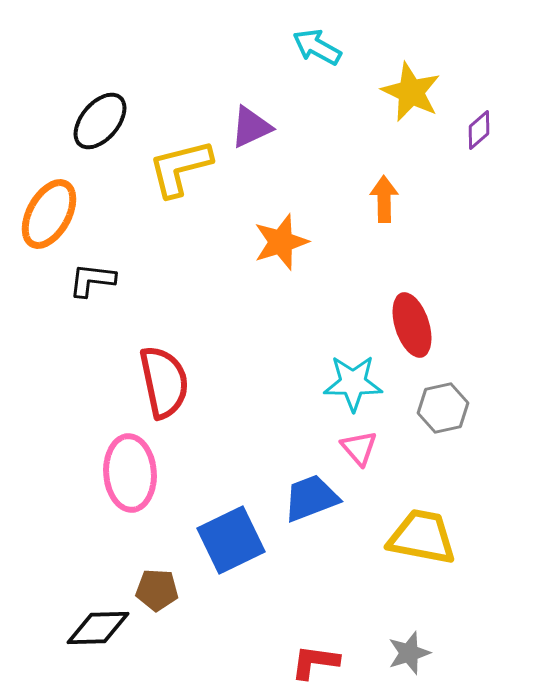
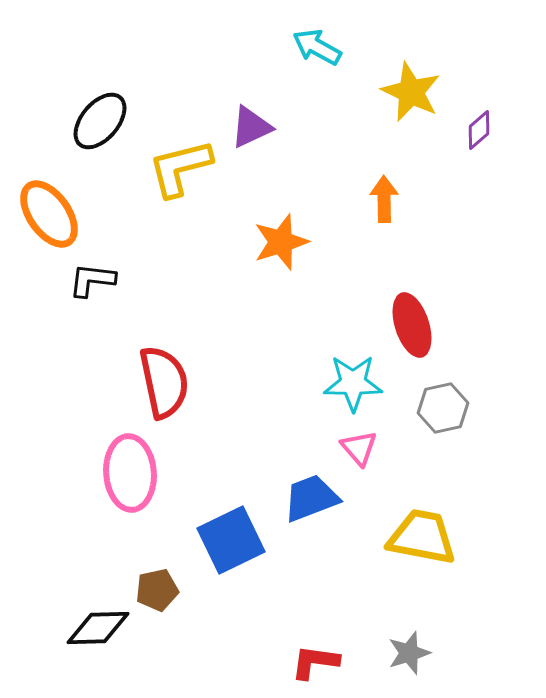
orange ellipse: rotated 64 degrees counterclockwise
brown pentagon: rotated 15 degrees counterclockwise
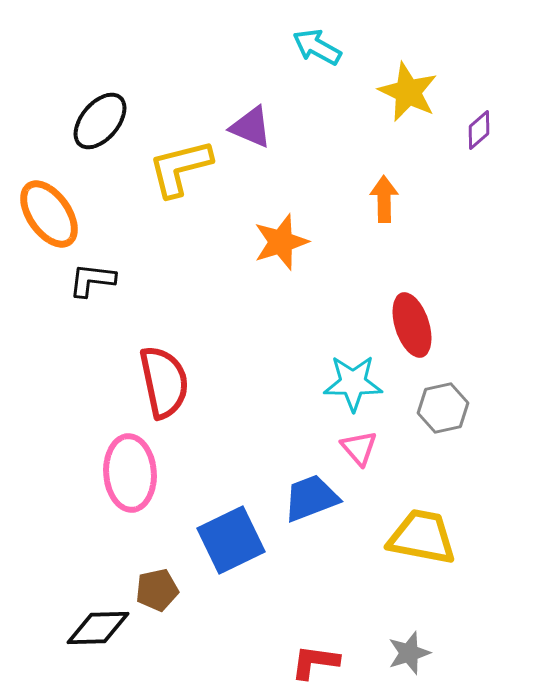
yellow star: moved 3 px left
purple triangle: rotated 48 degrees clockwise
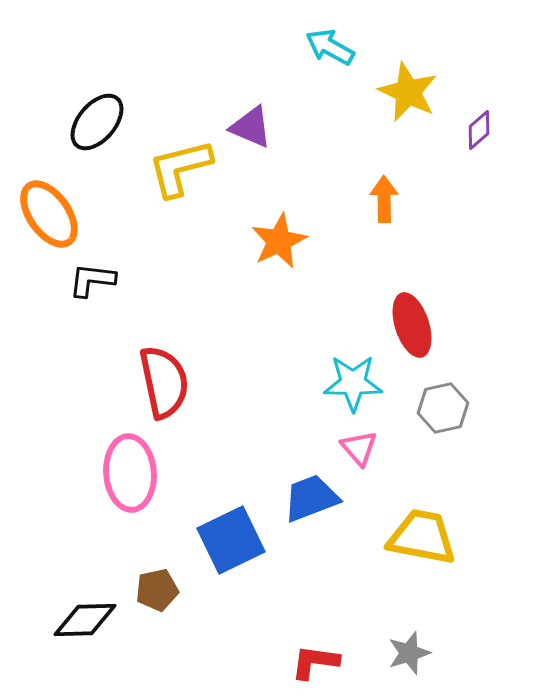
cyan arrow: moved 13 px right
black ellipse: moved 3 px left, 1 px down
orange star: moved 2 px left, 1 px up; rotated 8 degrees counterclockwise
black diamond: moved 13 px left, 8 px up
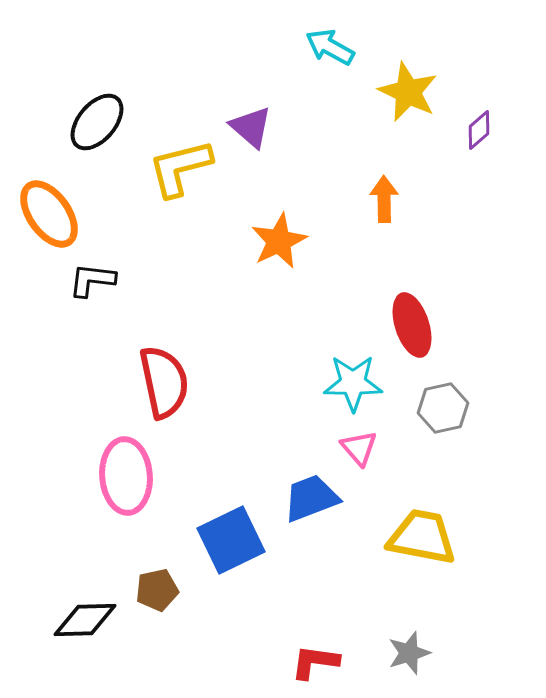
purple triangle: rotated 18 degrees clockwise
pink ellipse: moved 4 px left, 3 px down
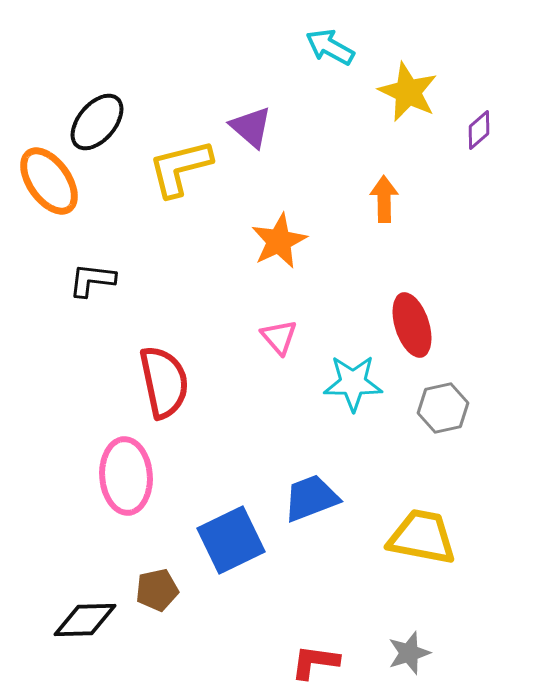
orange ellipse: moved 33 px up
pink triangle: moved 80 px left, 111 px up
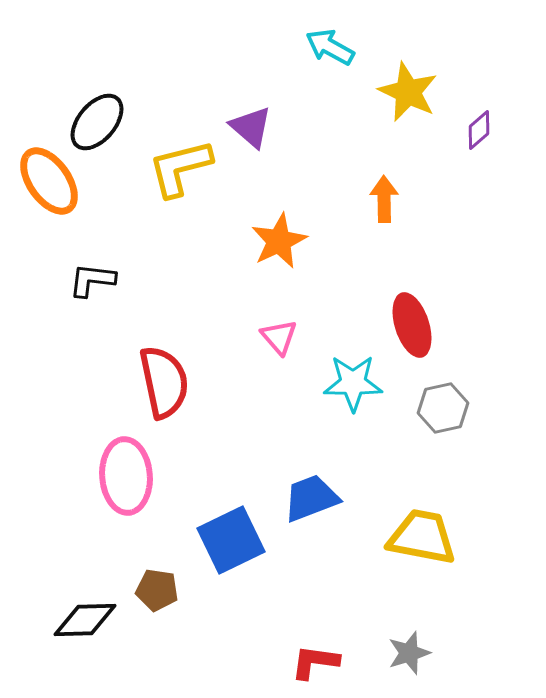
brown pentagon: rotated 21 degrees clockwise
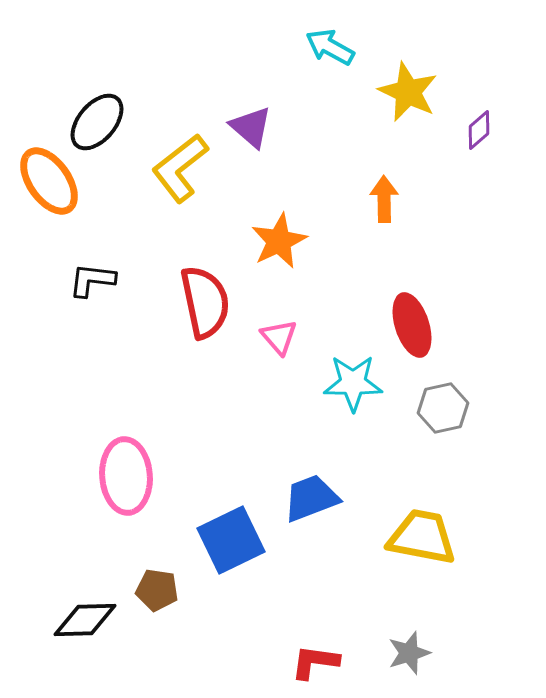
yellow L-shape: rotated 24 degrees counterclockwise
red semicircle: moved 41 px right, 80 px up
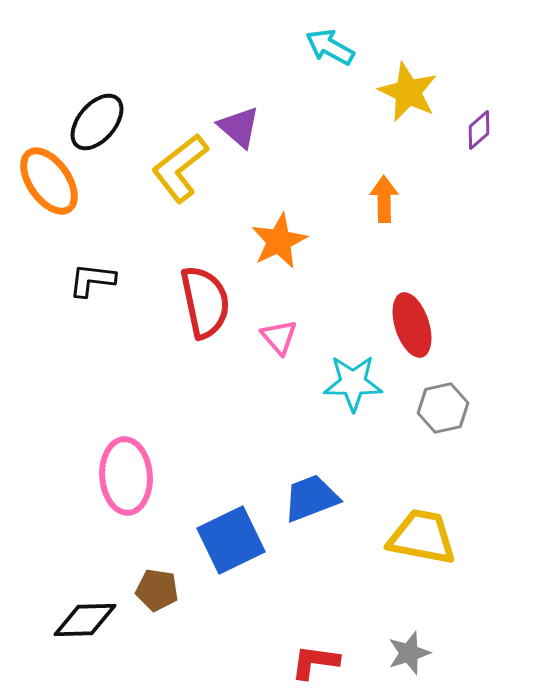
purple triangle: moved 12 px left
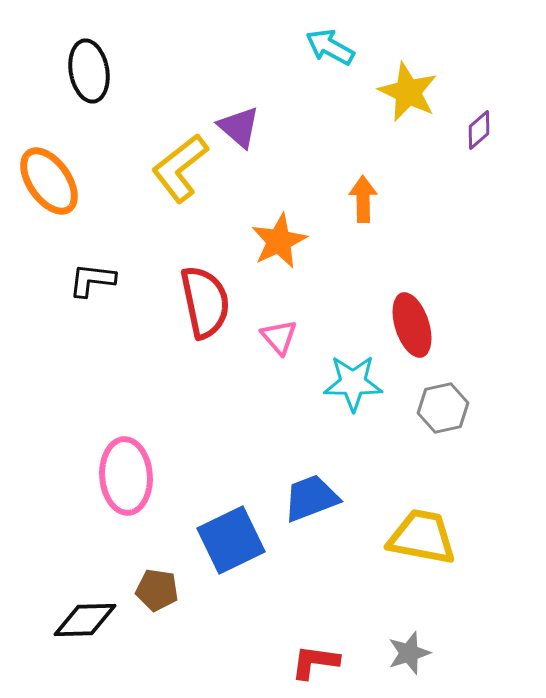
black ellipse: moved 8 px left, 51 px up; rotated 50 degrees counterclockwise
orange arrow: moved 21 px left
